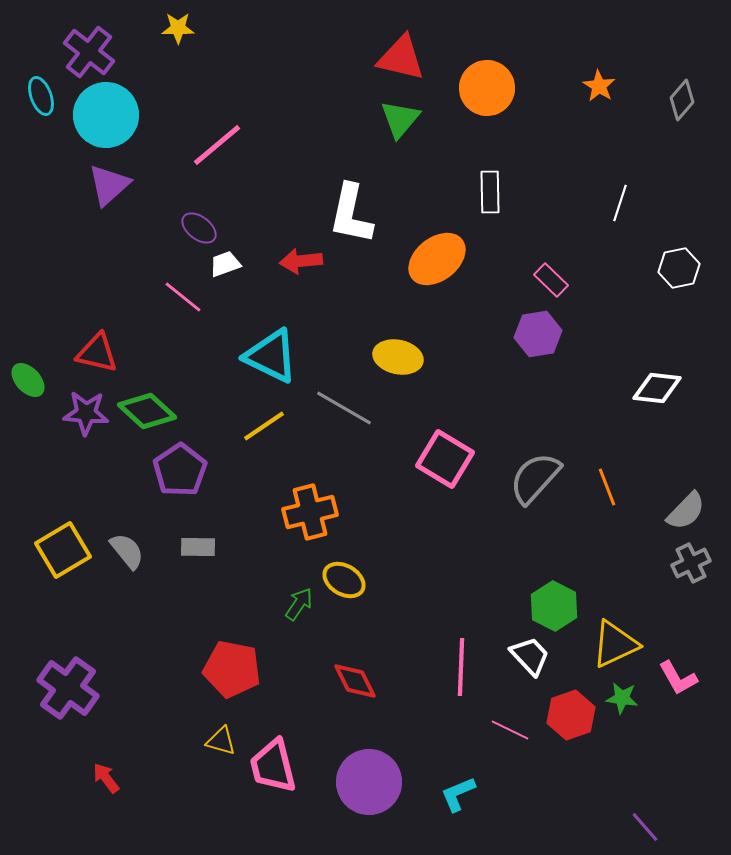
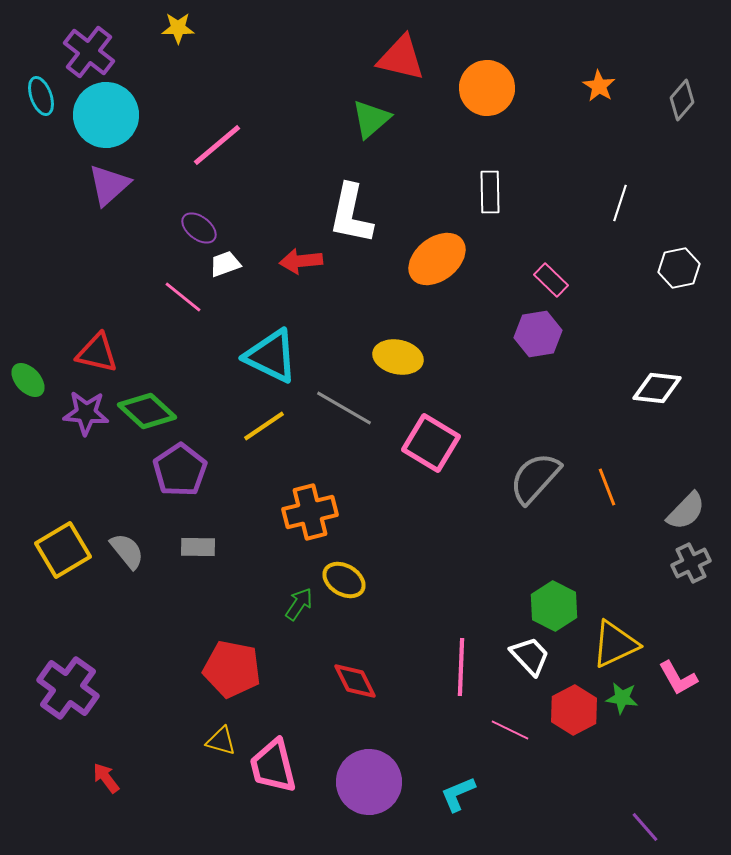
green triangle at (400, 119): moved 29 px left; rotated 9 degrees clockwise
pink square at (445, 459): moved 14 px left, 16 px up
red hexagon at (571, 715): moved 3 px right, 5 px up; rotated 9 degrees counterclockwise
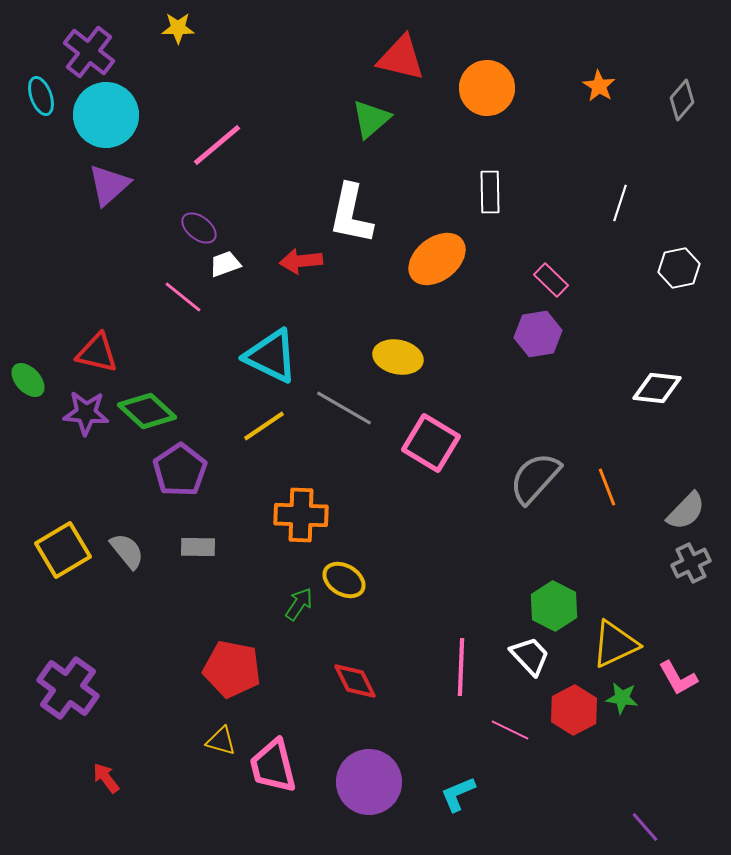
orange cross at (310, 512): moved 9 px left, 3 px down; rotated 16 degrees clockwise
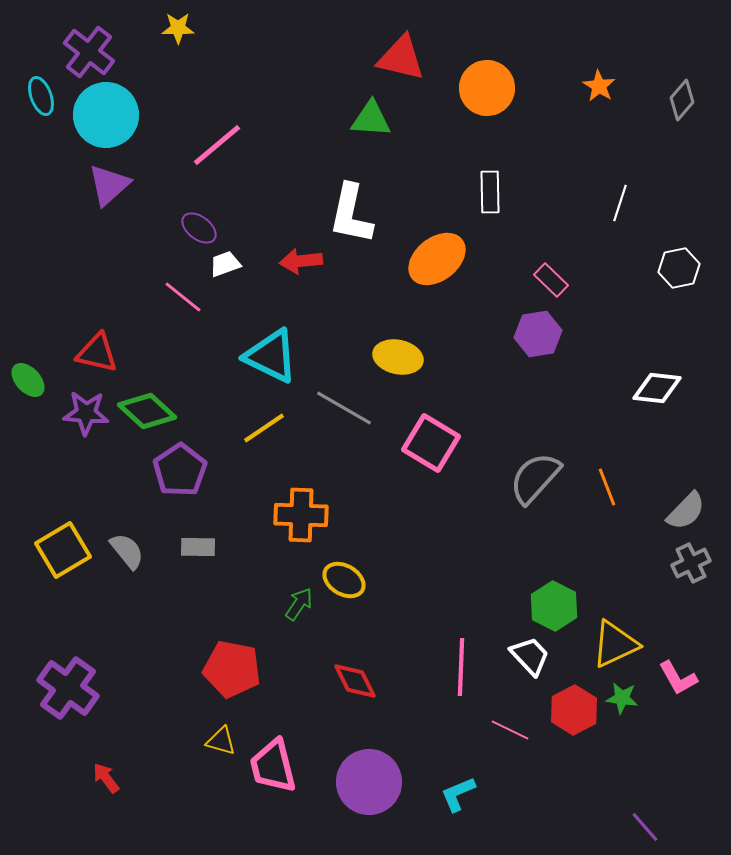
green triangle at (371, 119): rotated 45 degrees clockwise
yellow line at (264, 426): moved 2 px down
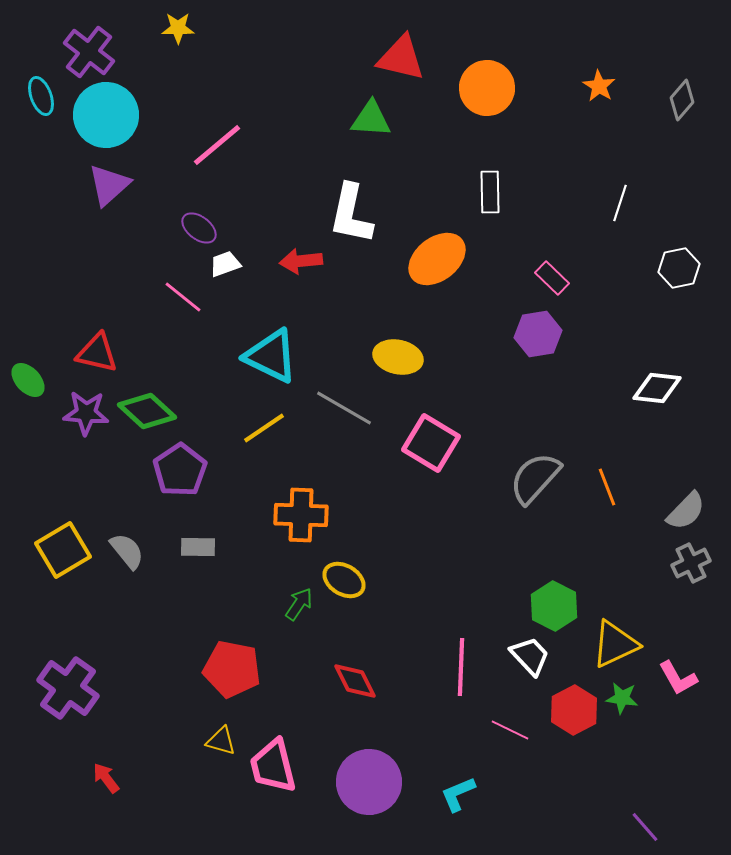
pink rectangle at (551, 280): moved 1 px right, 2 px up
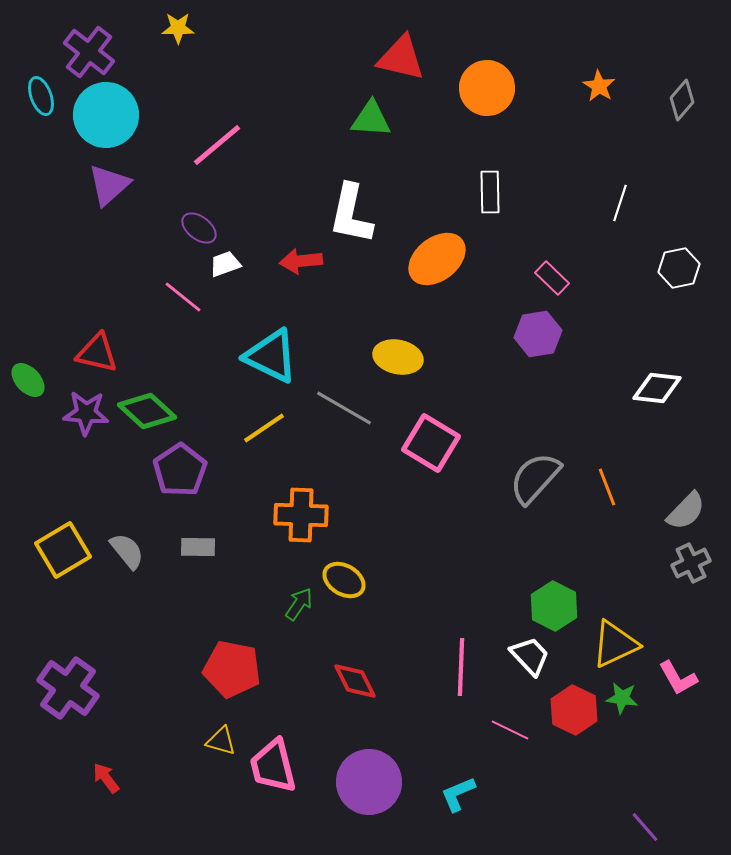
red hexagon at (574, 710): rotated 6 degrees counterclockwise
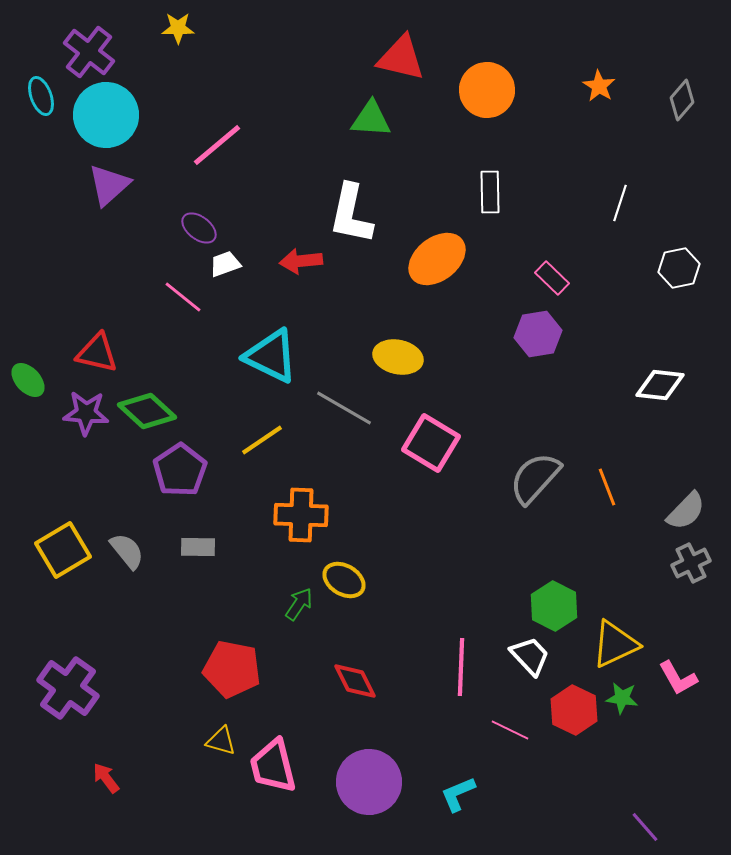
orange circle at (487, 88): moved 2 px down
white diamond at (657, 388): moved 3 px right, 3 px up
yellow line at (264, 428): moved 2 px left, 12 px down
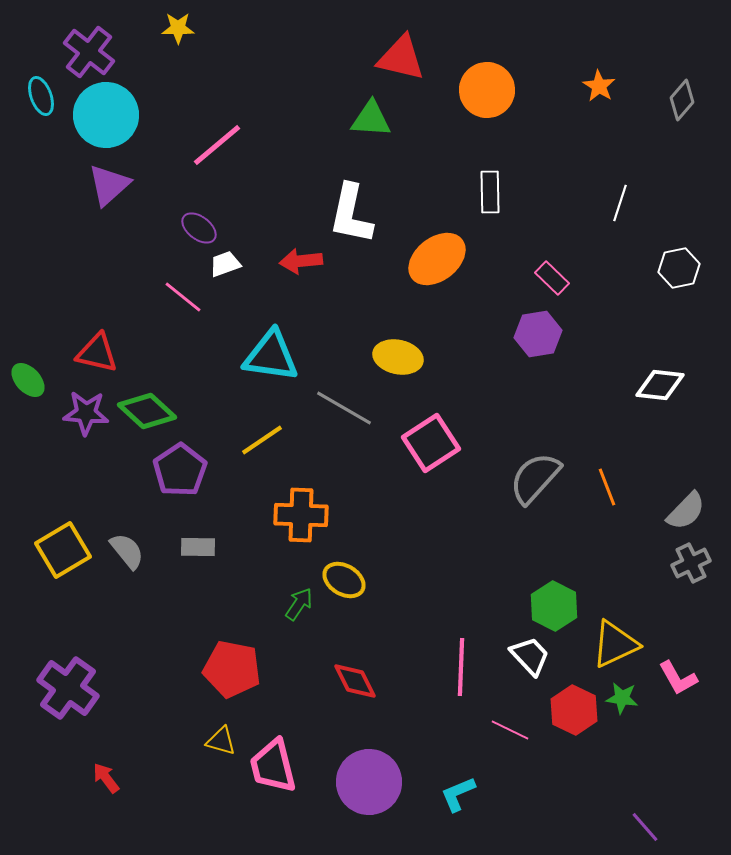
cyan triangle at (271, 356): rotated 18 degrees counterclockwise
pink square at (431, 443): rotated 26 degrees clockwise
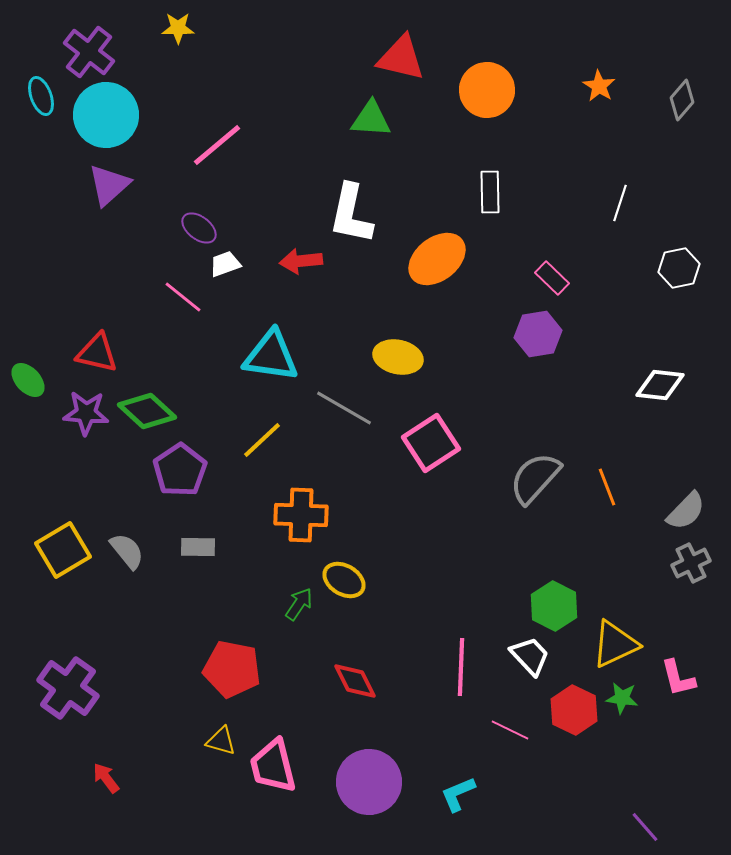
yellow line at (262, 440): rotated 9 degrees counterclockwise
pink L-shape at (678, 678): rotated 15 degrees clockwise
